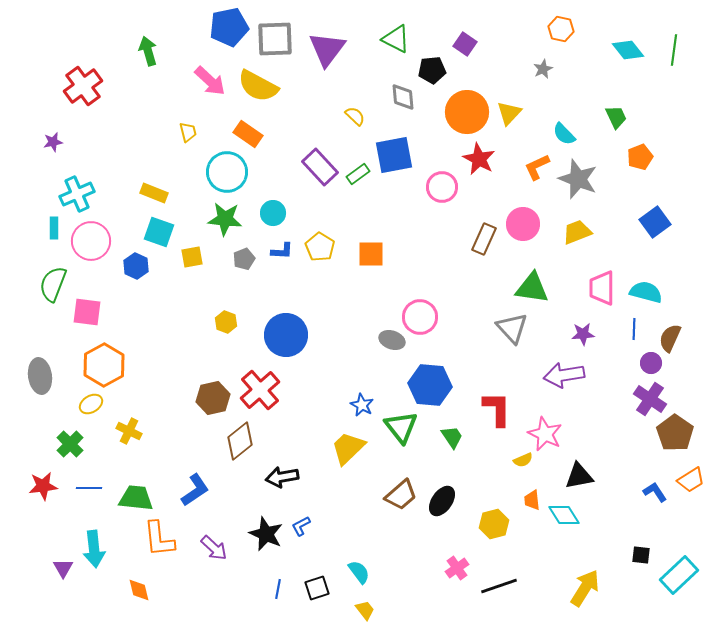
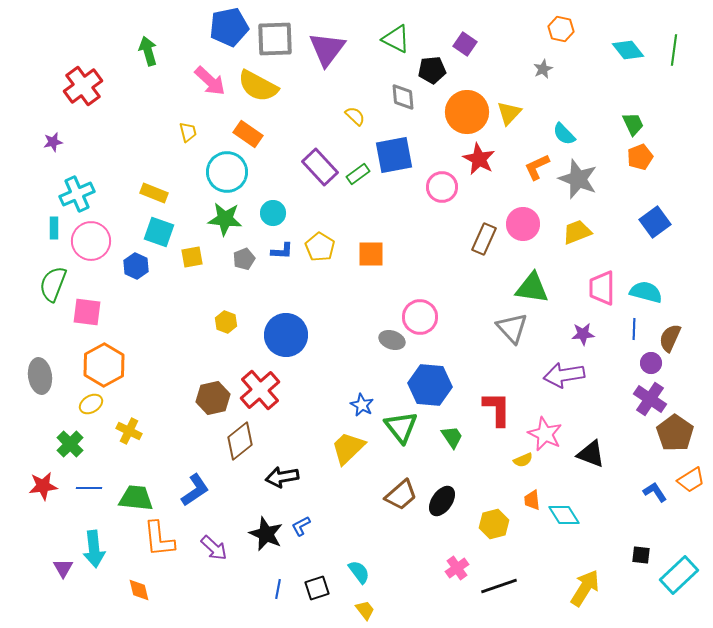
green trapezoid at (616, 117): moved 17 px right, 7 px down
black triangle at (579, 476): moved 12 px right, 22 px up; rotated 32 degrees clockwise
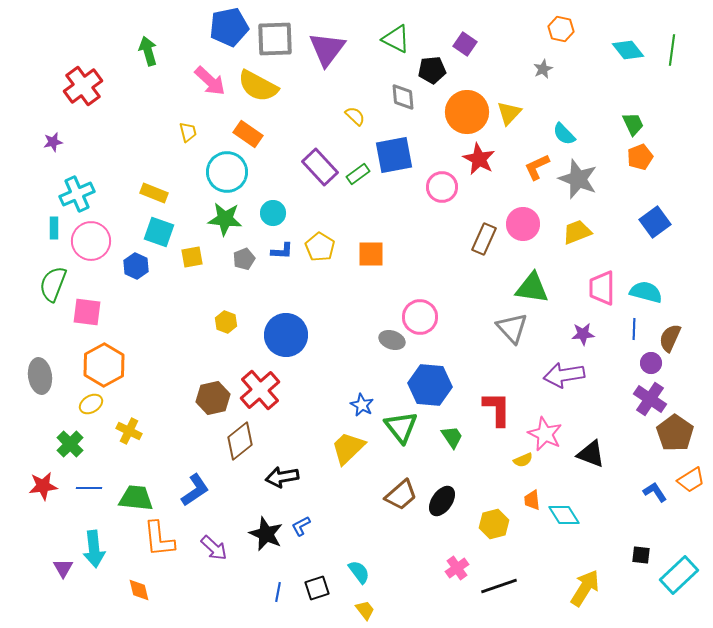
green line at (674, 50): moved 2 px left
blue line at (278, 589): moved 3 px down
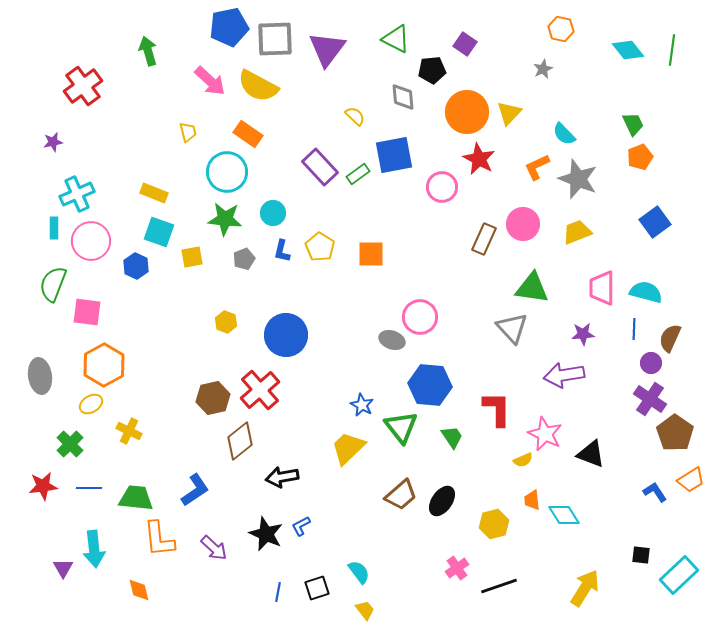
blue L-shape at (282, 251): rotated 100 degrees clockwise
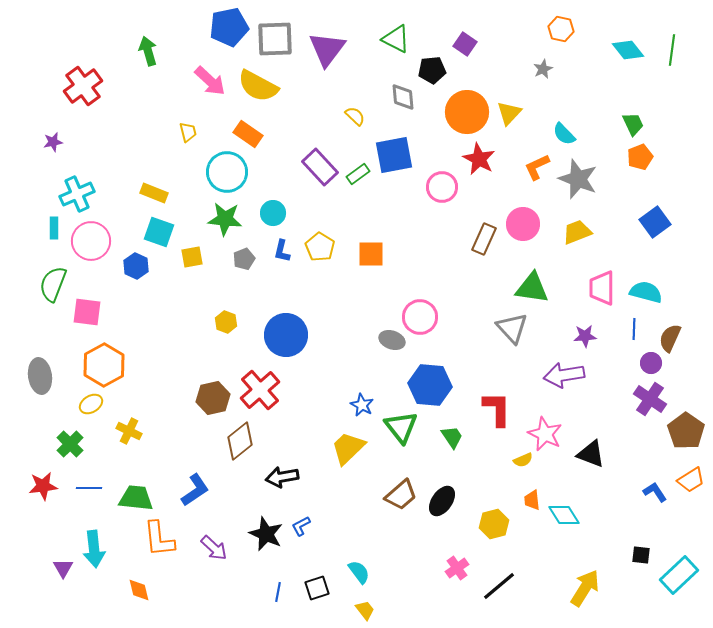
purple star at (583, 334): moved 2 px right, 2 px down
brown pentagon at (675, 433): moved 11 px right, 2 px up
black line at (499, 586): rotated 21 degrees counterclockwise
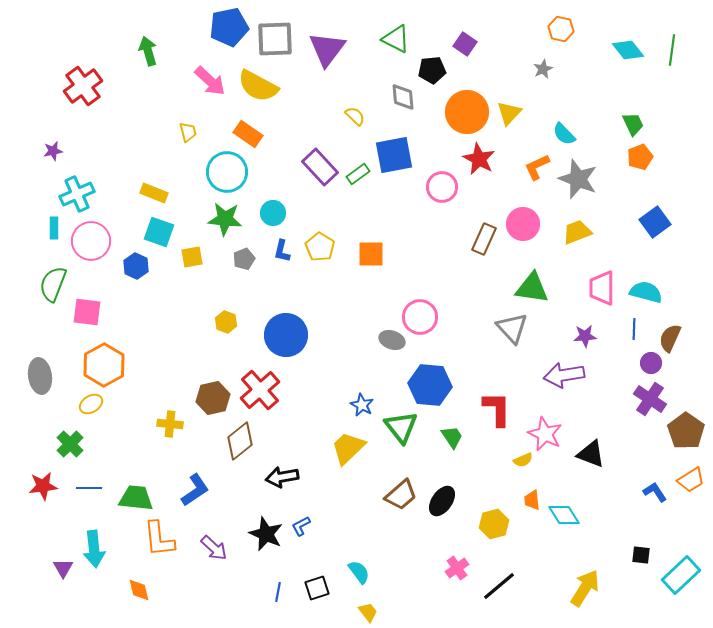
purple star at (53, 142): moved 9 px down
yellow cross at (129, 431): moved 41 px right, 7 px up; rotated 20 degrees counterclockwise
cyan rectangle at (679, 575): moved 2 px right
yellow trapezoid at (365, 610): moved 3 px right, 2 px down
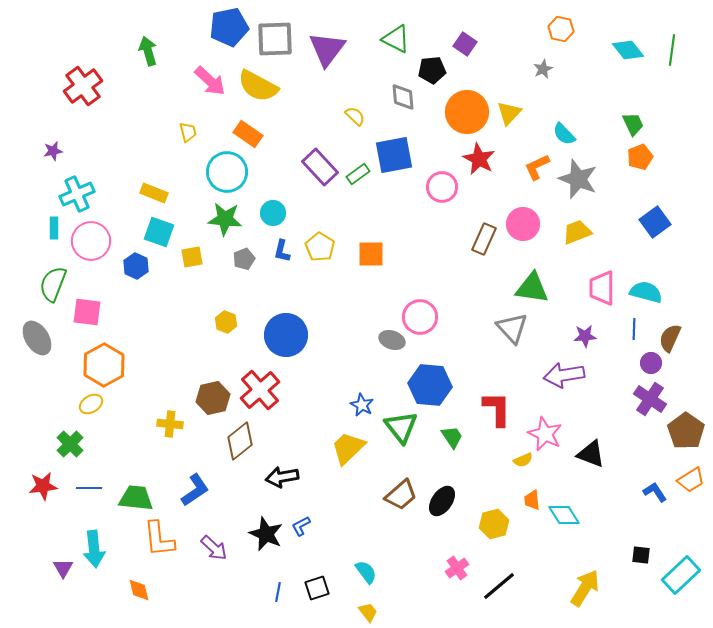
gray ellipse at (40, 376): moved 3 px left, 38 px up; rotated 24 degrees counterclockwise
cyan semicircle at (359, 572): moved 7 px right
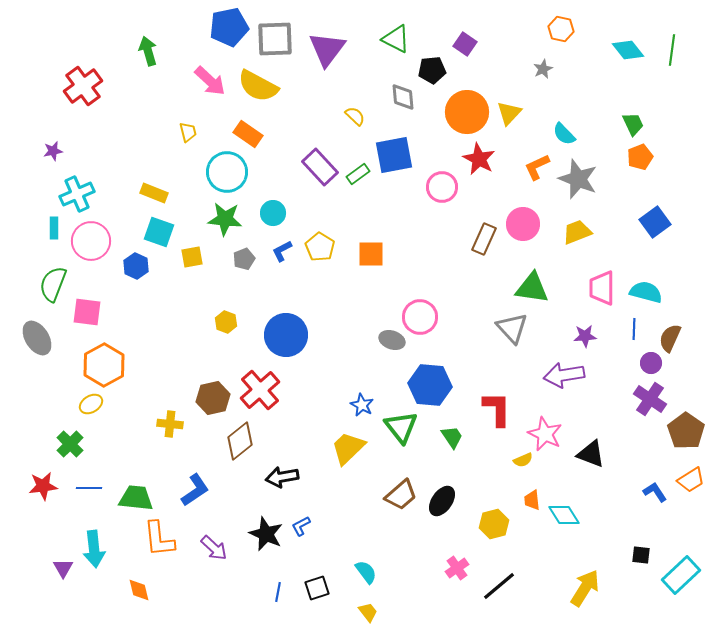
blue L-shape at (282, 251): rotated 50 degrees clockwise
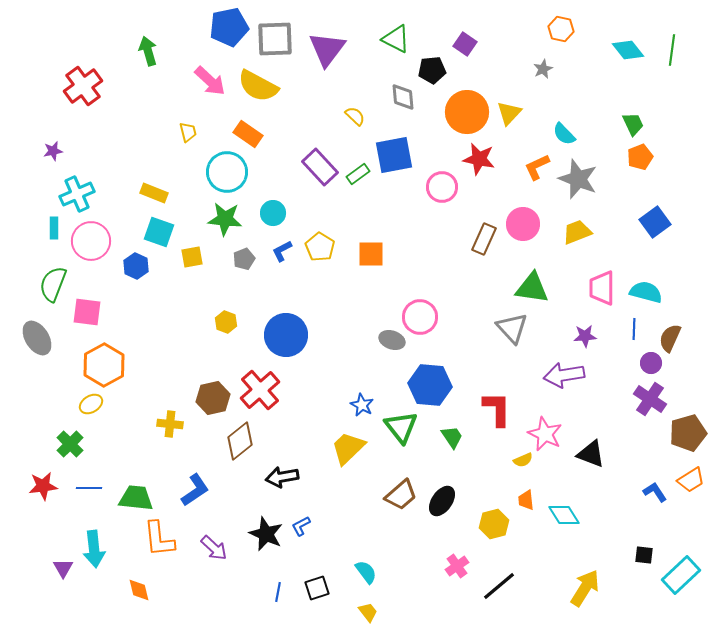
red star at (479, 159): rotated 16 degrees counterclockwise
brown pentagon at (686, 431): moved 2 px right, 2 px down; rotated 21 degrees clockwise
orange trapezoid at (532, 500): moved 6 px left
black square at (641, 555): moved 3 px right
pink cross at (457, 568): moved 2 px up
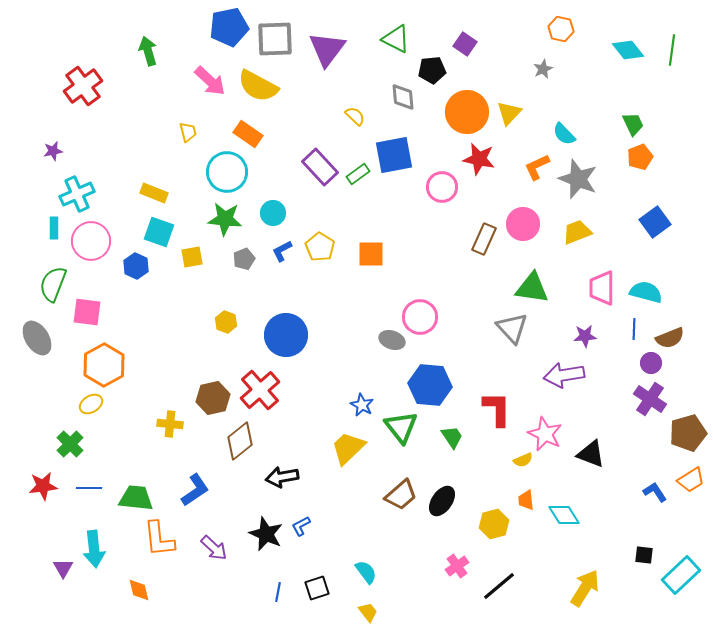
brown semicircle at (670, 338): rotated 136 degrees counterclockwise
